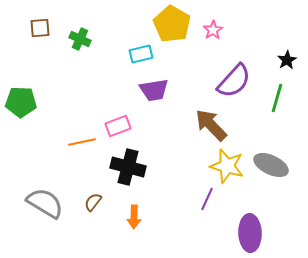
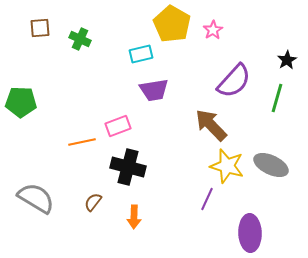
gray semicircle: moved 9 px left, 5 px up
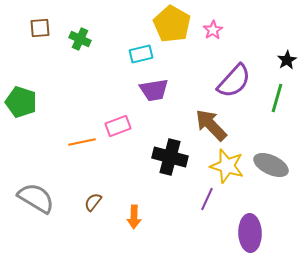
green pentagon: rotated 16 degrees clockwise
black cross: moved 42 px right, 10 px up
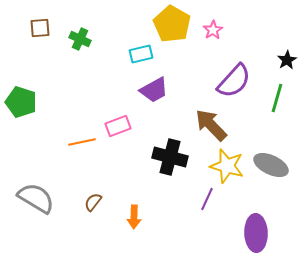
purple trapezoid: rotated 20 degrees counterclockwise
purple ellipse: moved 6 px right
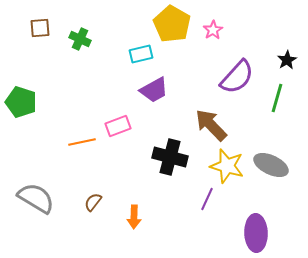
purple semicircle: moved 3 px right, 4 px up
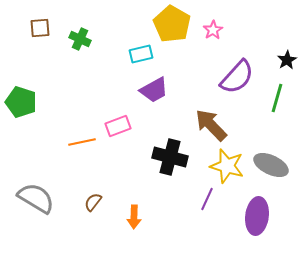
purple ellipse: moved 1 px right, 17 px up; rotated 9 degrees clockwise
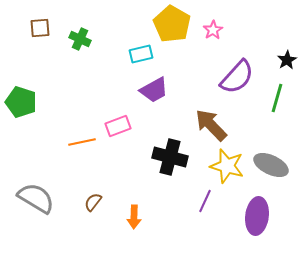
purple line: moved 2 px left, 2 px down
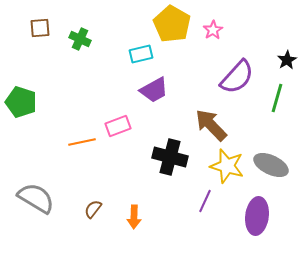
brown semicircle: moved 7 px down
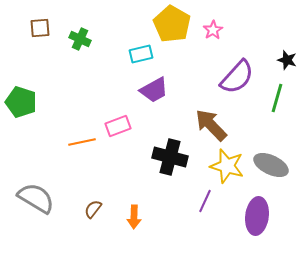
black star: rotated 24 degrees counterclockwise
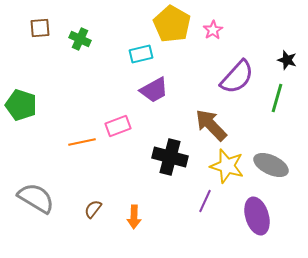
green pentagon: moved 3 px down
purple ellipse: rotated 24 degrees counterclockwise
